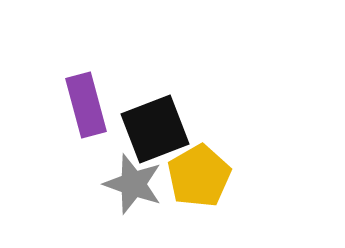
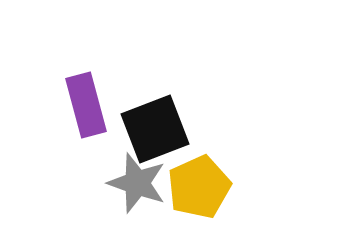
yellow pentagon: moved 11 px down; rotated 6 degrees clockwise
gray star: moved 4 px right, 1 px up
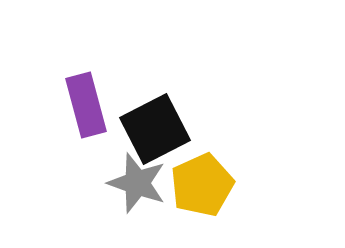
black square: rotated 6 degrees counterclockwise
yellow pentagon: moved 3 px right, 2 px up
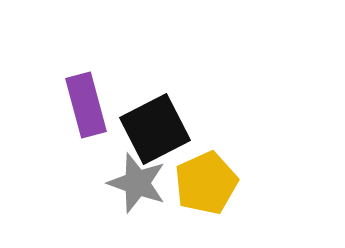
yellow pentagon: moved 4 px right, 2 px up
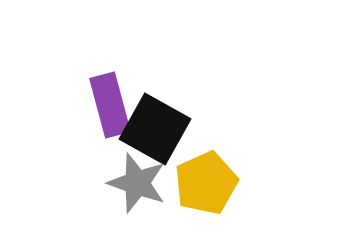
purple rectangle: moved 24 px right
black square: rotated 34 degrees counterclockwise
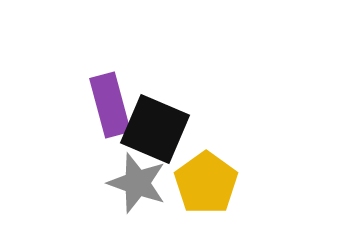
black square: rotated 6 degrees counterclockwise
yellow pentagon: rotated 12 degrees counterclockwise
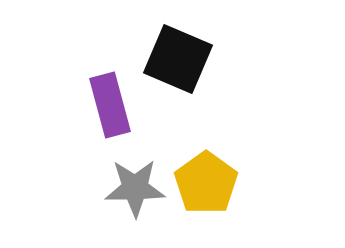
black square: moved 23 px right, 70 px up
gray star: moved 2 px left, 5 px down; rotated 20 degrees counterclockwise
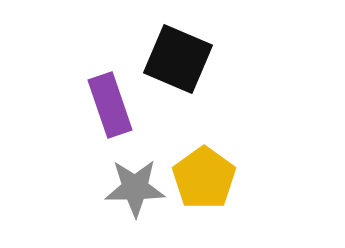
purple rectangle: rotated 4 degrees counterclockwise
yellow pentagon: moved 2 px left, 5 px up
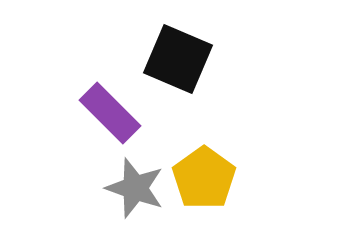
purple rectangle: moved 8 px down; rotated 26 degrees counterclockwise
gray star: rotated 20 degrees clockwise
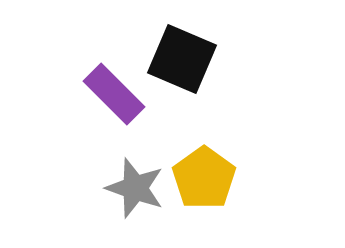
black square: moved 4 px right
purple rectangle: moved 4 px right, 19 px up
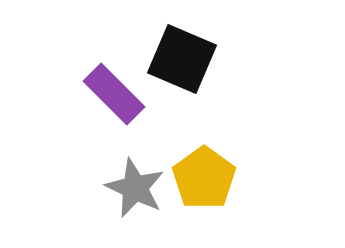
gray star: rotated 6 degrees clockwise
